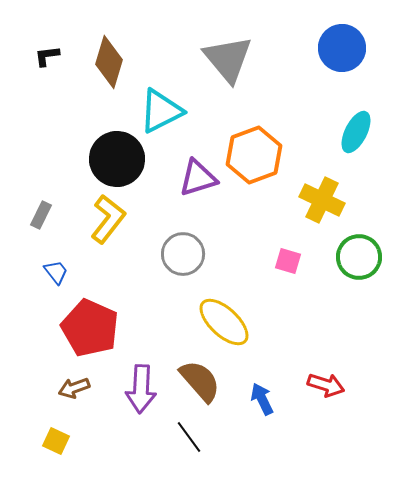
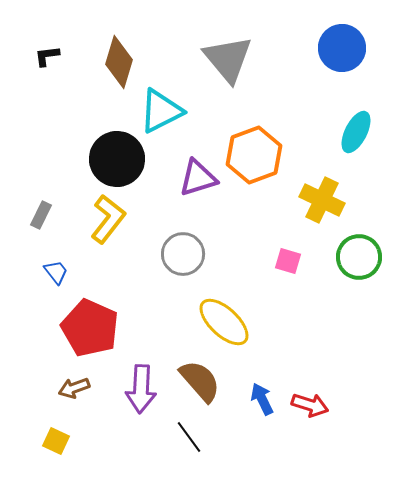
brown diamond: moved 10 px right
red arrow: moved 16 px left, 20 px down
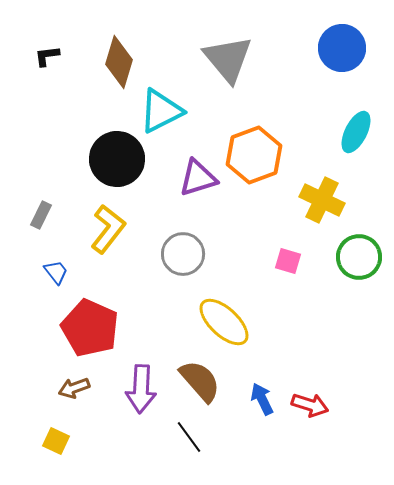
yellow L-shape: moved 10 px down
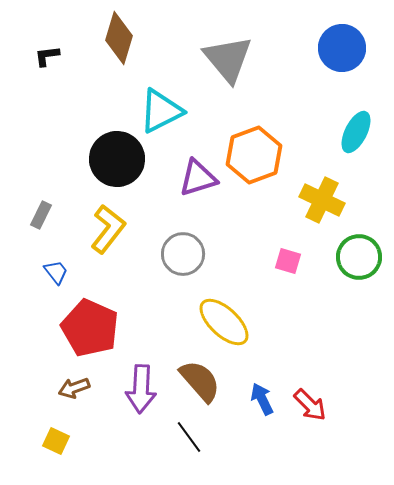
brown diamond: moved 24 px up
red arrow: rotated 27 degrees clockwise
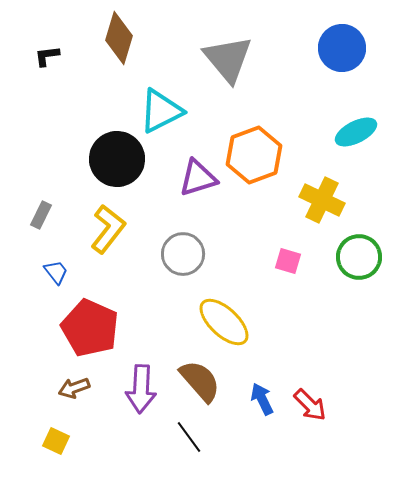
cyan ellipse: rotated 36 degrees clockwise
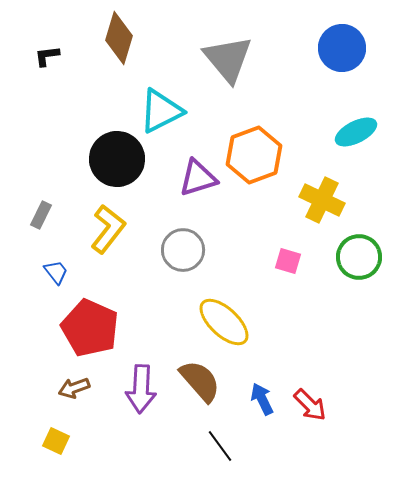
gray circle: moved 4 px up
black line: moved 31 px right, 9 px down
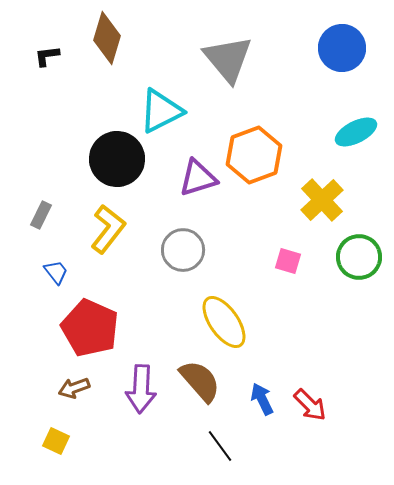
brown diamond: moved 12 px left
yellow cross: rotated 21 degrees clockwise
yellow ellipse: rotated 12 degrees clockwise
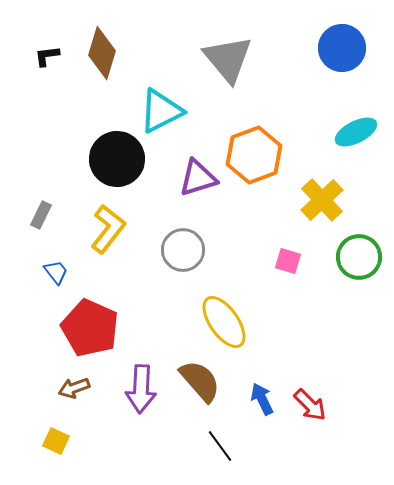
brown diamond: moved 5 px left, 15 px down
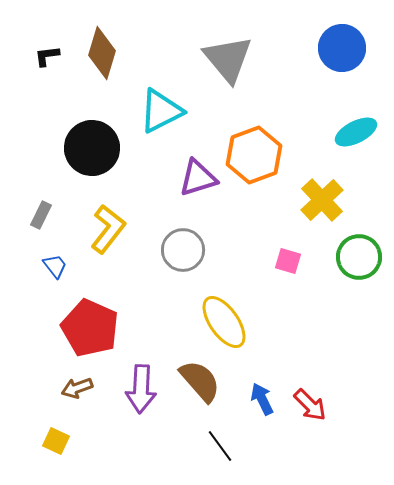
black circle: moved 25 px left, 11 px up
blue trapezoid: moved 1 px left, 6 px up
brown arrow: moved 3 px right
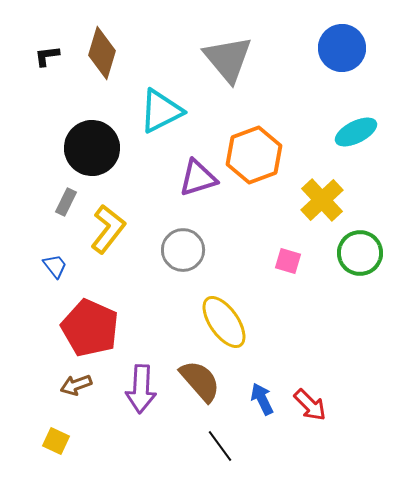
gray rectangle: moved 25 px right, 13 px up
green circle: moved 1 px right, 4 px up
brown arrow: moved 1 px left, 3 px up
